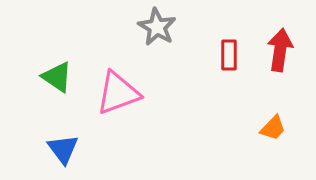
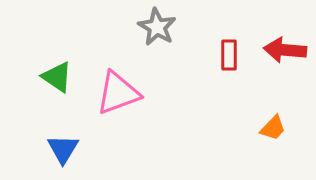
red arrow: moved 5 px right; rotated 93 degrees counterclockwise
blue triangle: rotated 8 degrees clockwise
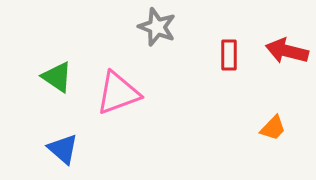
gray star: rotated 9 degrees counterclockwise
red arrow: moved 2 px right, 1 px down; rotated 9 degrees clockwise
blue triangle: rotated 20 degrees counterclockwise
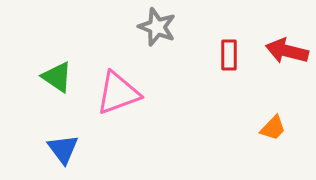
blue triangle: rotated 12 degrees clockwise
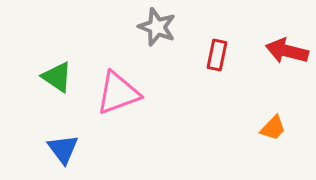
red rectangle: moved 12 px left; rotated 12 degrees clockwise
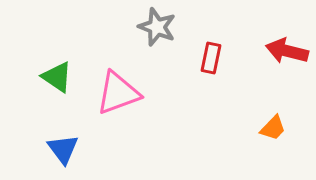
red rectangle: moved 6 px left, 3 px down
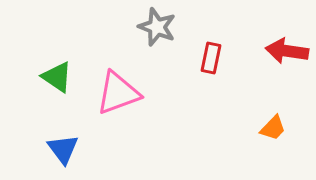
red arrow: rotated 6 degrees counterclockwise
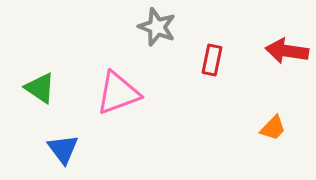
red rectangle: moved 1 px right, 2 px down
green triangle: moved 17 px left, 11 px down
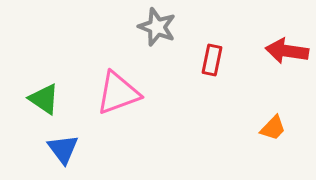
green triangle: moved 4 px right, 11 px down
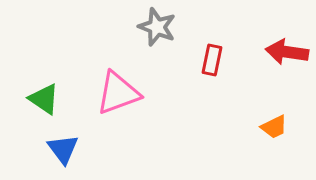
red arrow: moved 1 px down
orange trapezoid: moved 1 px right, 1 px up; rotated 20 degrees clockwise
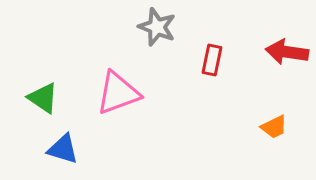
green triangle: moved 1 px left, 1 px up
blue triangle: rotated 36 degrees counterclockwise
